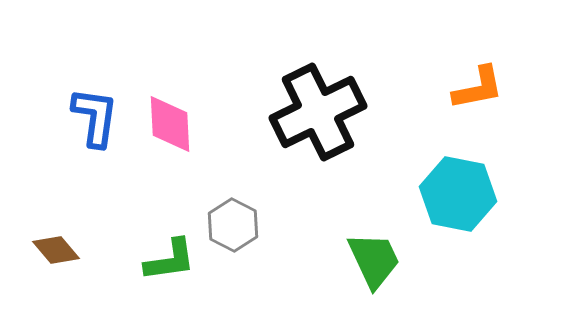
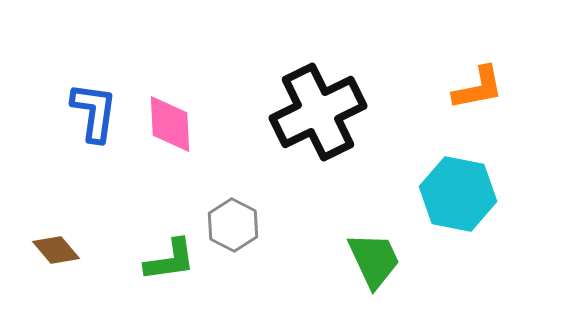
blue L-shape: moved 1 px left, 5 px up
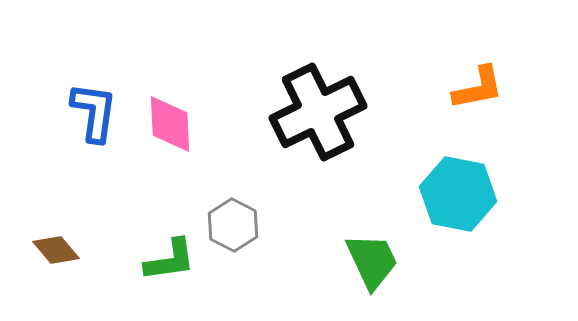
green trapezoid: moved 2 px left, 1 px down
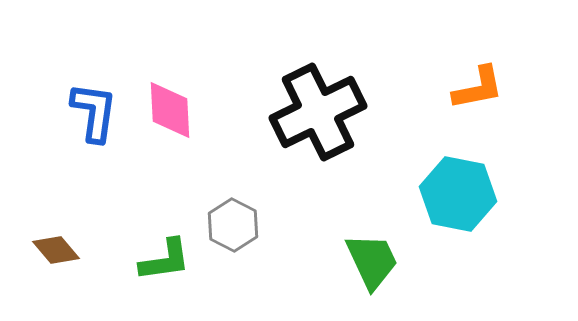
pink diamond: moved 14 px up
green L-shape: moved 5 px left
